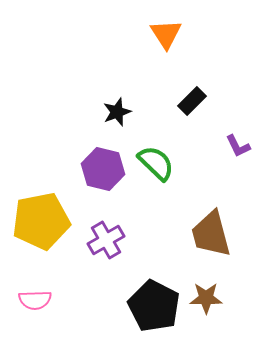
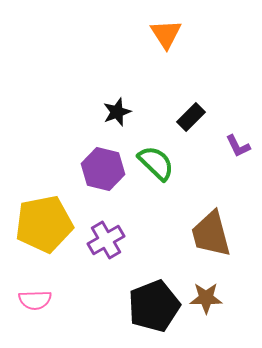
black rectangle: moved 1 px left, 16 px down
yellow pentagon: moved 3 px right, 3 px down
black pentagon: rotated 24 degrees clockwise
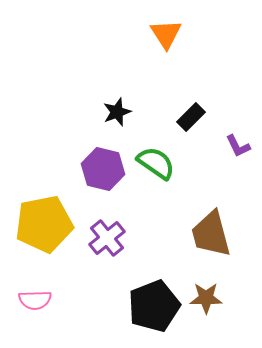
green semicircle: rotated 9 degrees counterclockwise
purple cross: moved 1 px right, 2 px up; rotated 9 degrees counterclockwise
